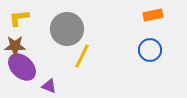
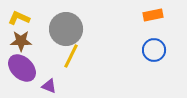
yellow L-shape: rotated 30 degrees clockwise
gray circle: moved 1 px left
brown star: moved 6 px right, 5 px up
blue circle: moved 4 px right
yellow line: moved 11 px left
purple ellipse: moved 1 px down
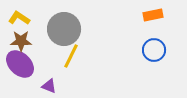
yellow L-shape: rotated 10 degrees clockwise
gray circle: moved 2 px left
purple ellipse: moved 2 px left, 4 px up
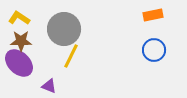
purple ellipse: moved 1 px left, 1 px up
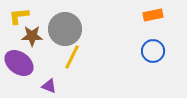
yellow L-shape: moved 2 px up; rotated 40 degrees counterclockwise
gray circle: moved 1 px right
brown star: moved 11 px right, 5 px up
blue circle: moved 1 px left, 1 px down
yellow line: moved 1 px right, 1 px down
purple ellipse: rotated 8 degrees counterclockwise
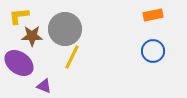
purple triangle: moved 5 px left
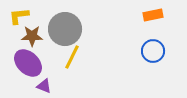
purple ellipse: moved 9 px right; rotated 8 degrees clockwise
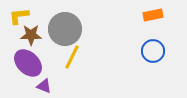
brown star: moved 1 px left, 1 px up
